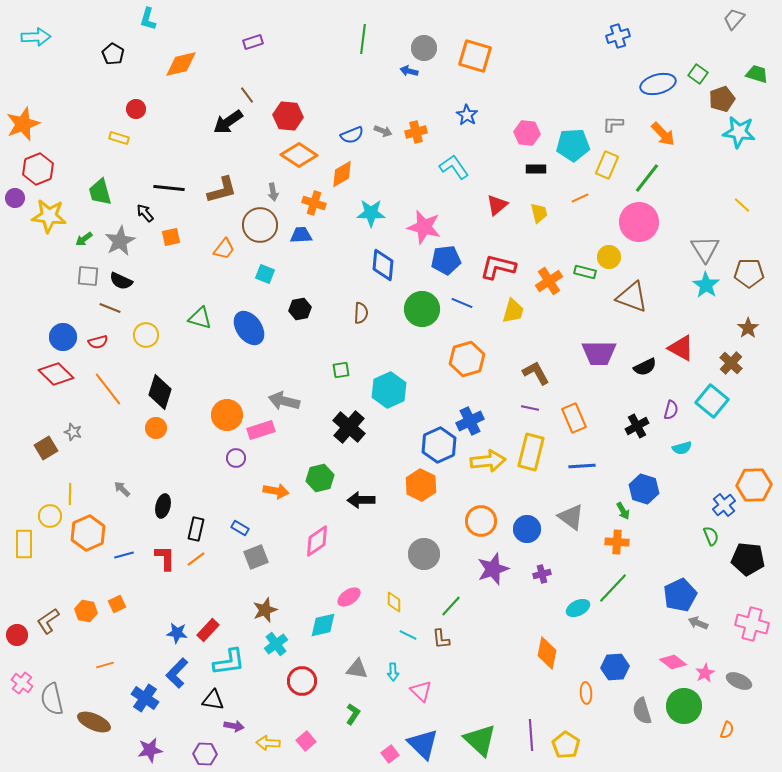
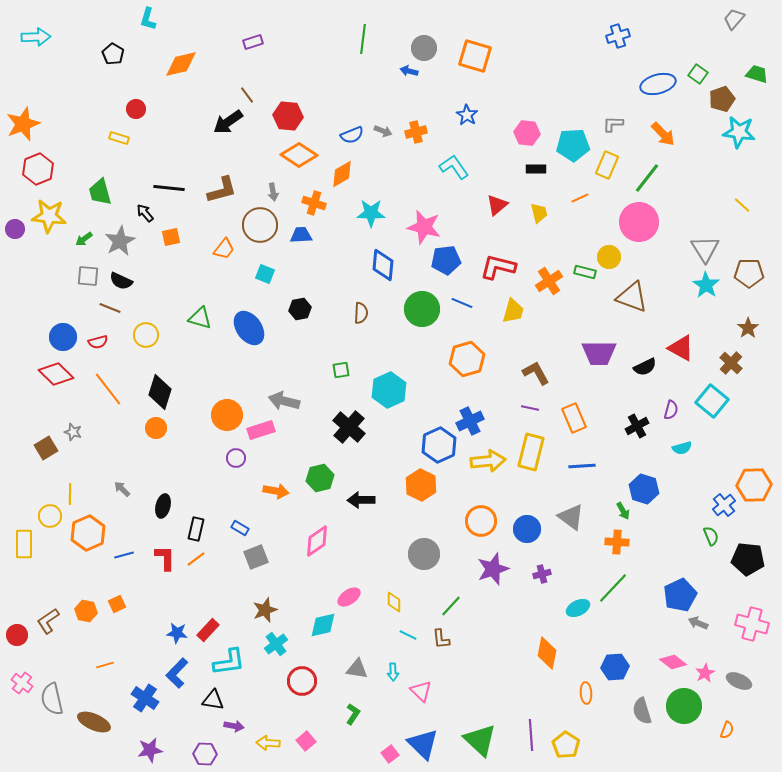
purple circle at (15, 198): moved 31 px down
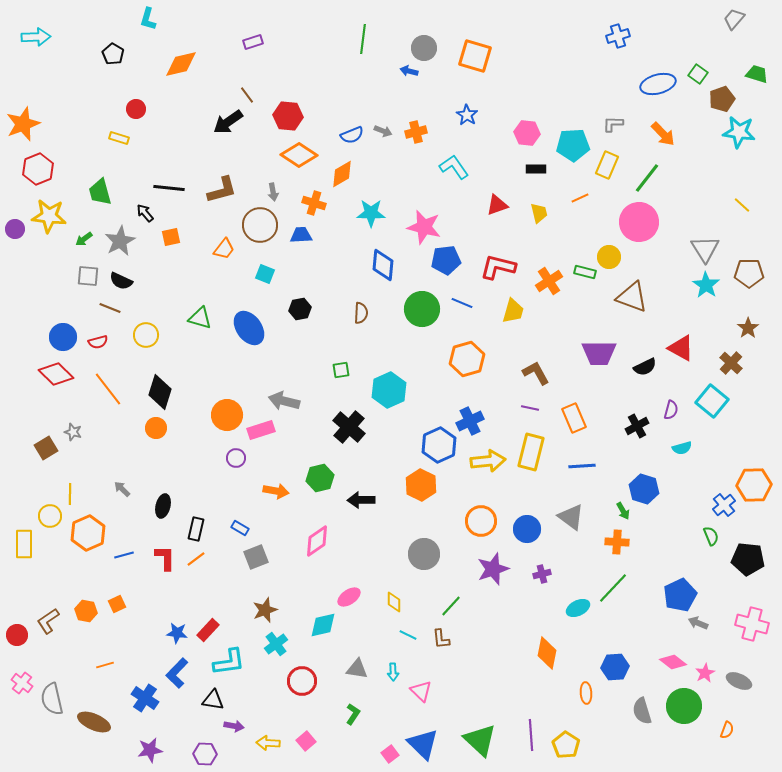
red triangle at (497, 205): rotated 20 degrees clockwise
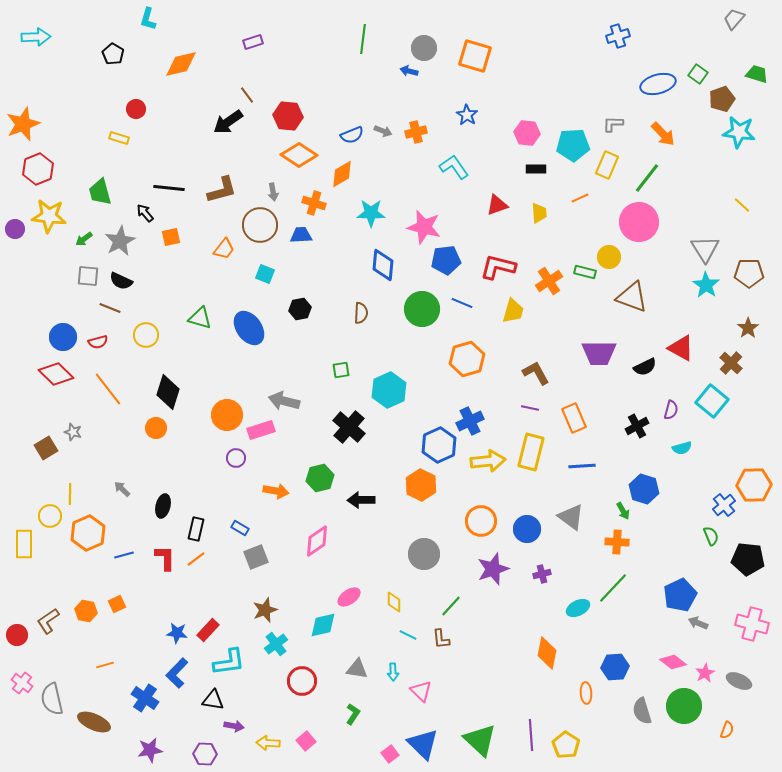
yellow trapezoid at (539, 213): rotated 10 degrees clockwise
black diamond at (160, 392): moved 8 px right
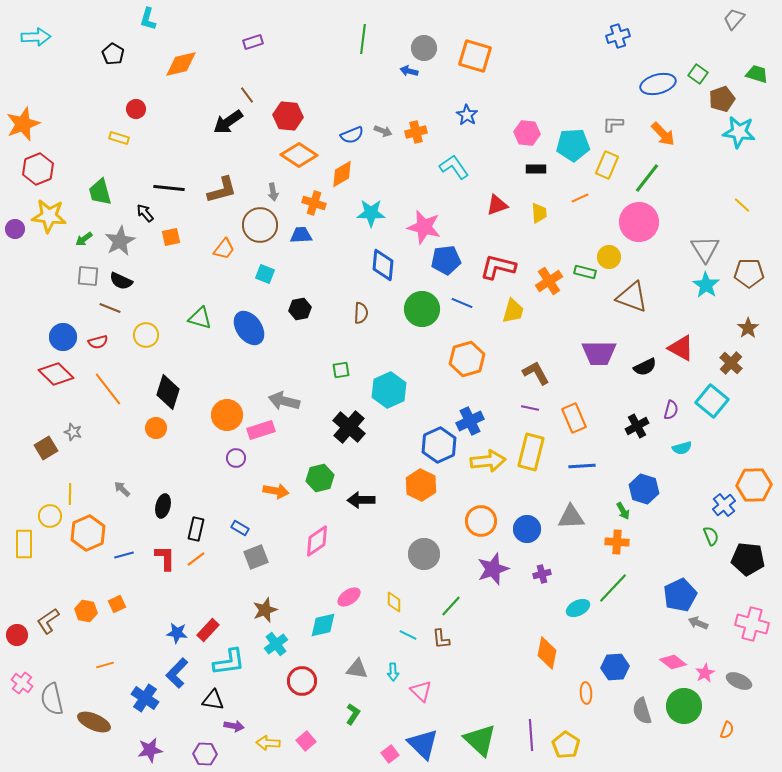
gray triangle at (571, 517): rotated 40 degrees counterclockwise
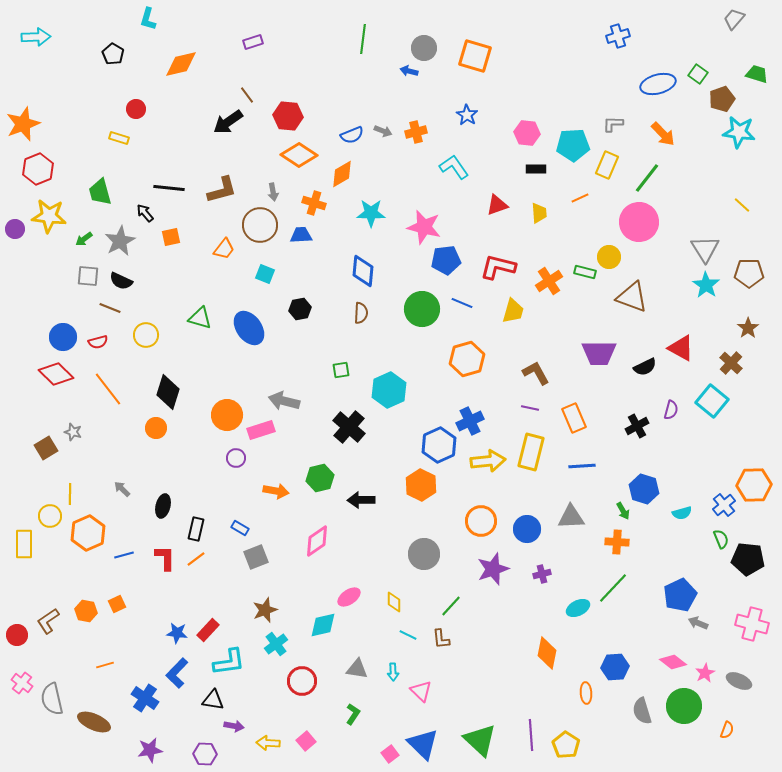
blue diamond at (383, 265): moved 20 px left, 6 px down
cyan semicircle at (682, 448): moved 65 px down
green semicircle at (711, 536): moved 10 px right, 3 px down
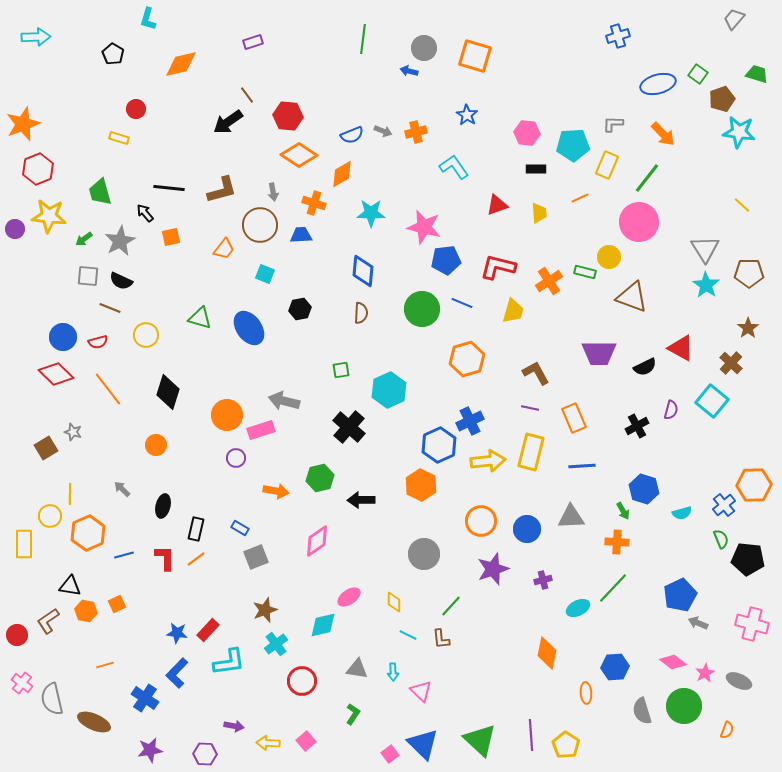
orange circle at (156, 428): moved 17 px down
purple cross at (542, 574): moved 1 px right, 6 px down
black triangle at (213, 700): moved 143 px left, 114 px up
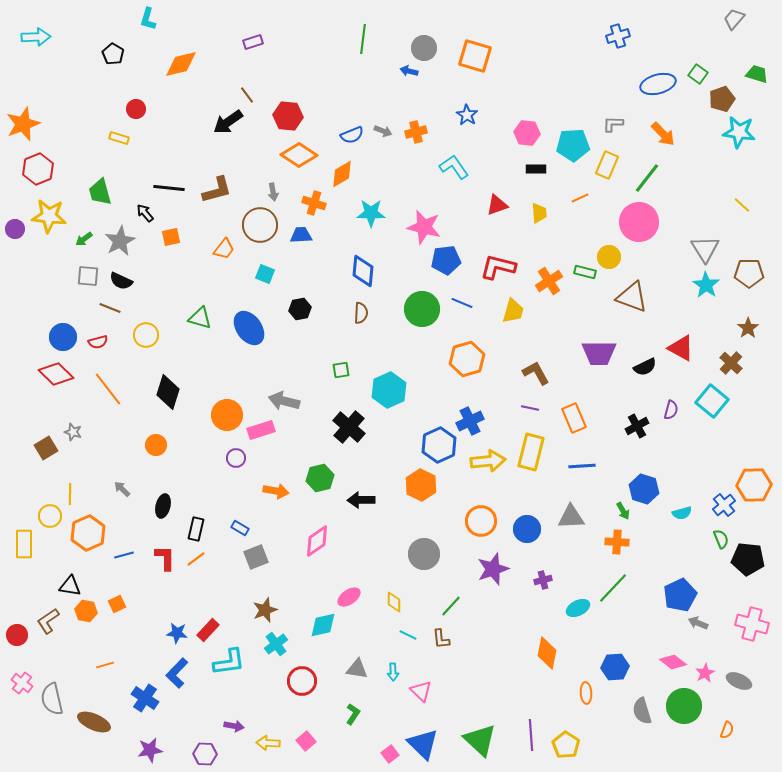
brown L-shape at (222, 190): moved 5 px left
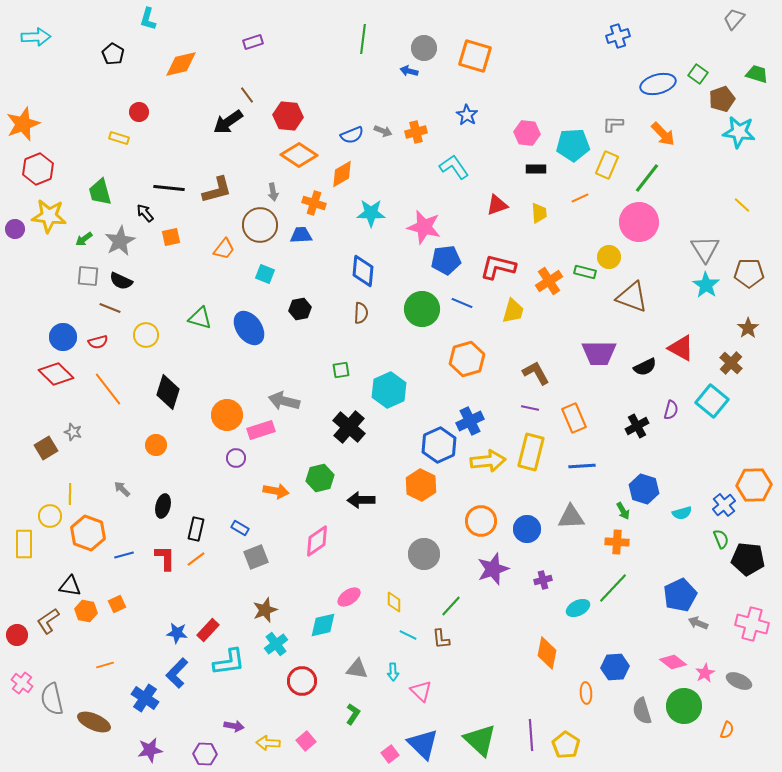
red circle at (136, 109): moved 3 px right, 3 px down
orange hexagon at (88, 533): rotated 16 degrees counterclockwise
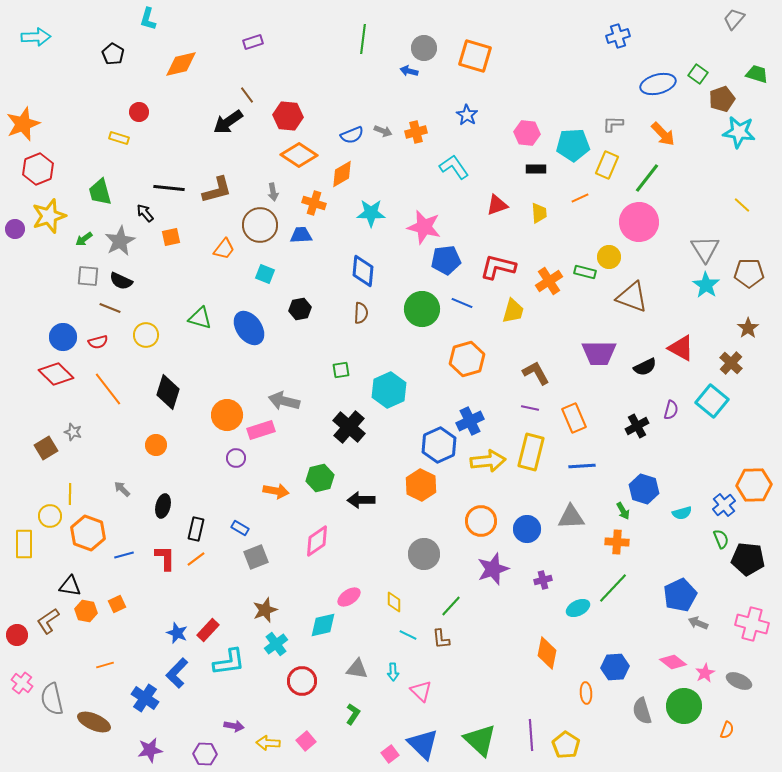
yellow star at (49, 216): rotated 24 degrees counterclockwise
blue star at (177, 633): rotated 15 degrees clockwise
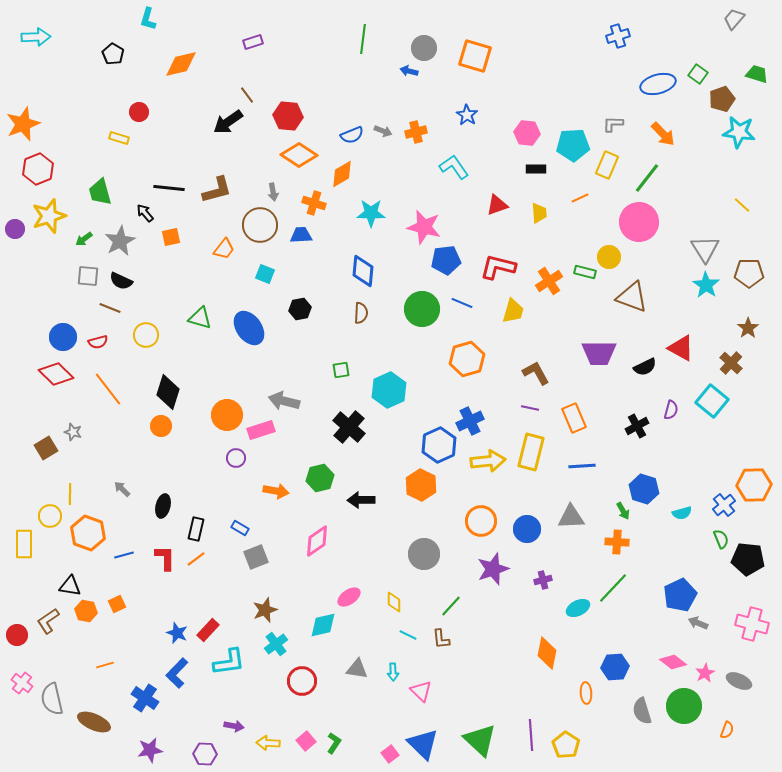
orange circle at (156, 445): moved 5 px right, 19 px up
green L-shape at (353, 714): moved 19 px left, 29 px down
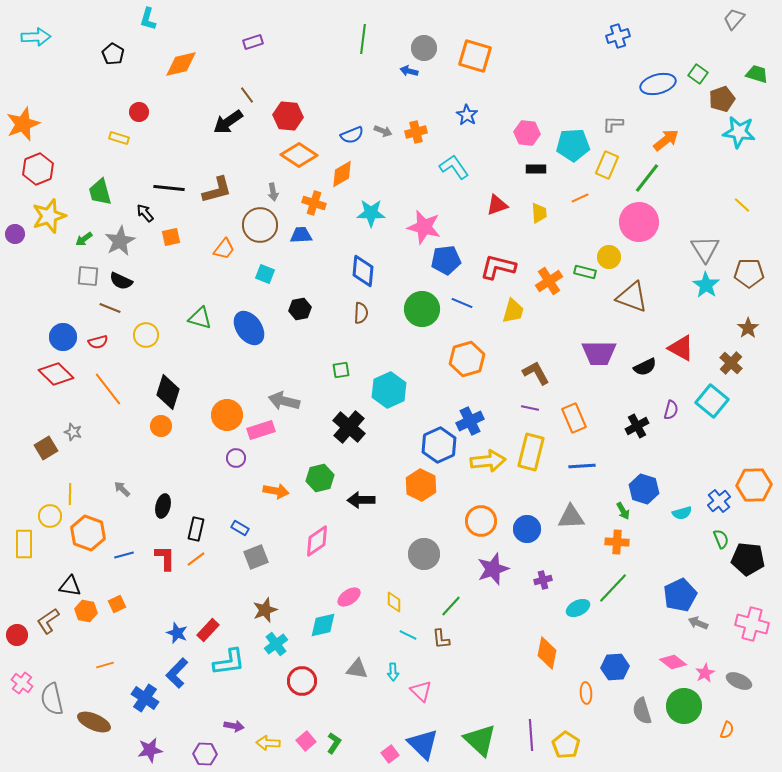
orange arrow at (663, 134): moved 3 px right, 6 px down; rotated 84 degrees counterclockwise
purple circle at (15, 229): moved 5 px down
blue cross at (724, 505): moved 5 px left, 4 px up
